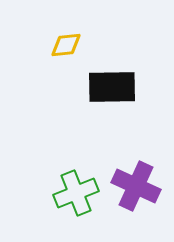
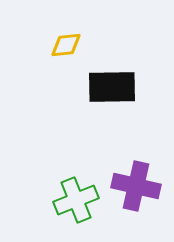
purple cross: rotated 12 degrees counterclockwise
green cross: moved 7 px down
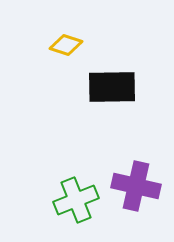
yellow diamond: rotated 24 degrees clockwise
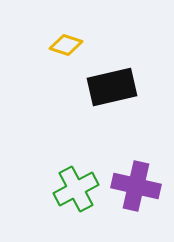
black rectangle: rotated 12 degrees counterclockwise
green cross: moved 11 px up; rotated 6 degrees counterclockwise
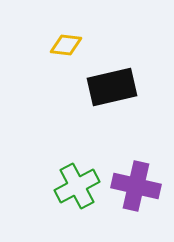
yellow diamond: rotated 12 degrees counterclockwise
green cross: moved 1 px right, 3 px up
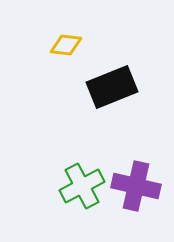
black rectangle: rotated 9 degrees counterclockwise
green cross: moved 5 px right
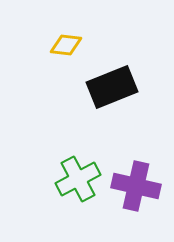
green cross: moved 4 px left, 7 px up
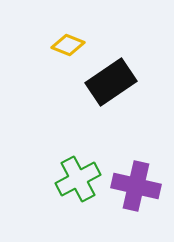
yellow diamond: moved 2 px right; rotated 16 degrees clockwise
black rectangle: moved 1 px left, 5 px up; rotated 12 degrees counterclockwise
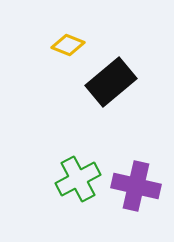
black rectangle: rotated 6 degrees counterclockwise
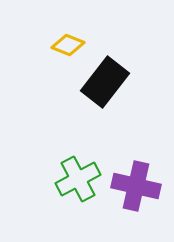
black rectangle: moved 6 px left; rotated 12 degrees counterclockwise
